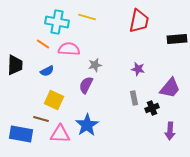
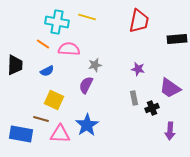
purple trapezoid: rotated 85 degrees clockwise
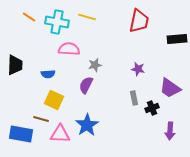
orange line: moved 14 px left, 27 px up
blue semicircle: moved 1 px right, 3 px down; rotated 24 degrees clockwise
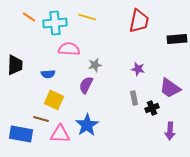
cyan cross: moved 2 px left, 1 px down; rotated 15 degrees counterclockwise
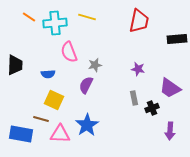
pink semicircle: moved 3 px down; rotated 115 degrees counterclockwise
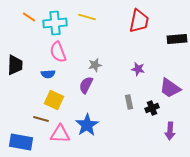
pink semicircle: moved 11 px left
gray rectangle: moved 5 px left, 4 px down
blue rectangle: moved 8 px down
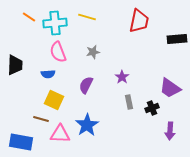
gray star: moved 2 px left, 13 px up
purple star: moved 16 px left, 8 px down; rotated 24 degrees clockwise
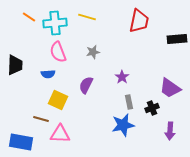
yellow square: moved 4 px right
blue star: moved 36 px right; rotated 20 degrees clockwise
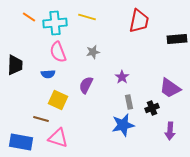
pink triangle: moved 2 px left, 4 px down; rotated 15 degrees clockwise
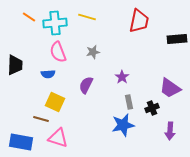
yellow square: moved 3 px left, 2 px down
